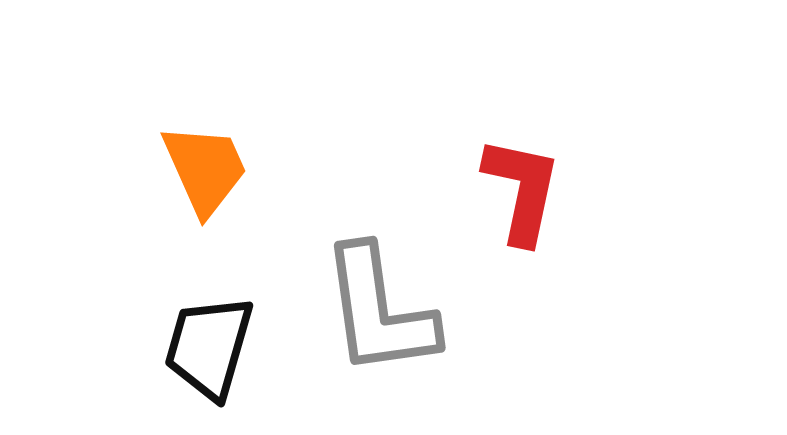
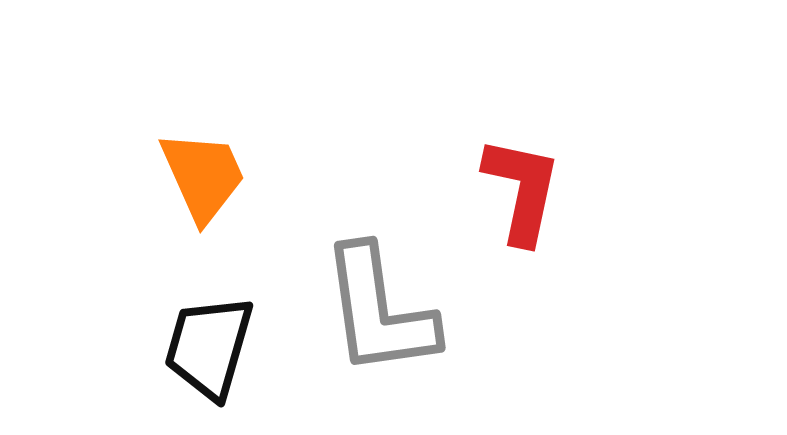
orange trapezoid: moved 2 px left, 7 px down
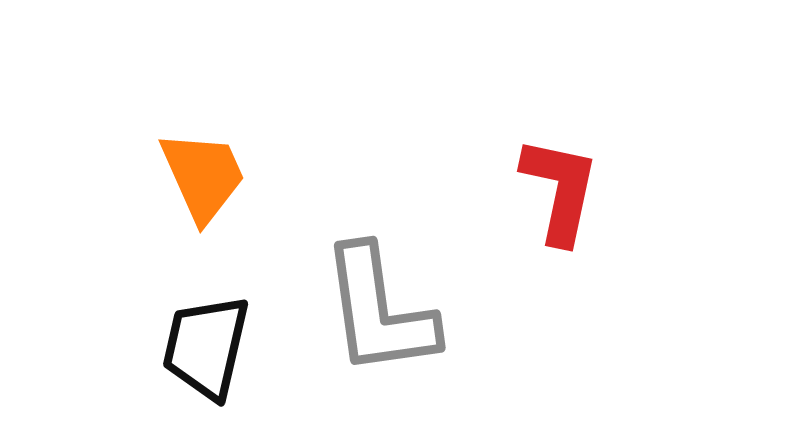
red L-shape: moved 38 px right
black trapezoid: moved 3 px left; rotated 3 degrees counterclockwise
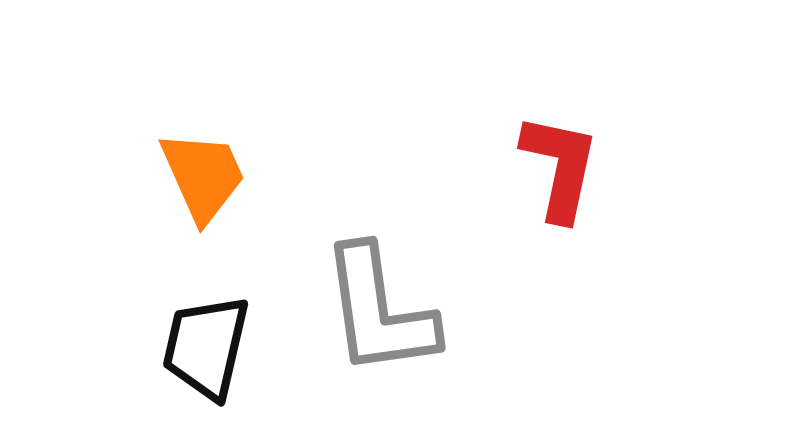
red L-shape: moved 23 px up
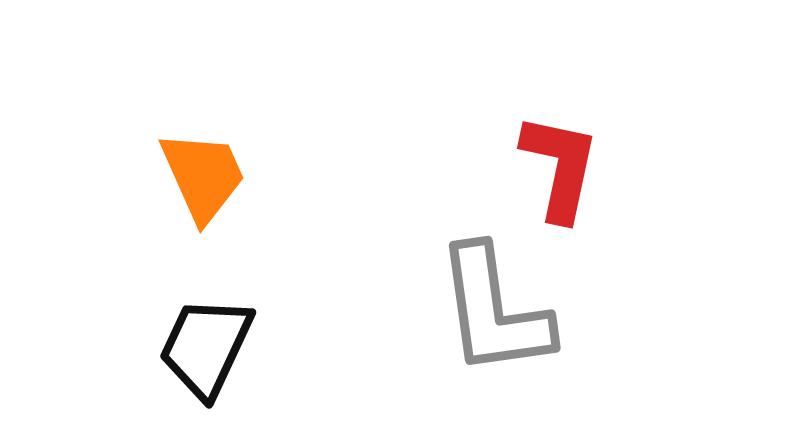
gray L-shape: moved 115 px right
black trapezoid: rotated 12 degrees clockwise
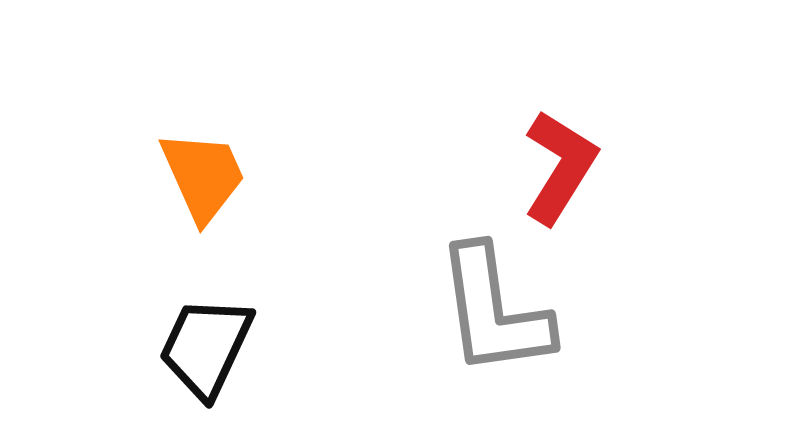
red L-shape: rotated 20 degrees clockwise
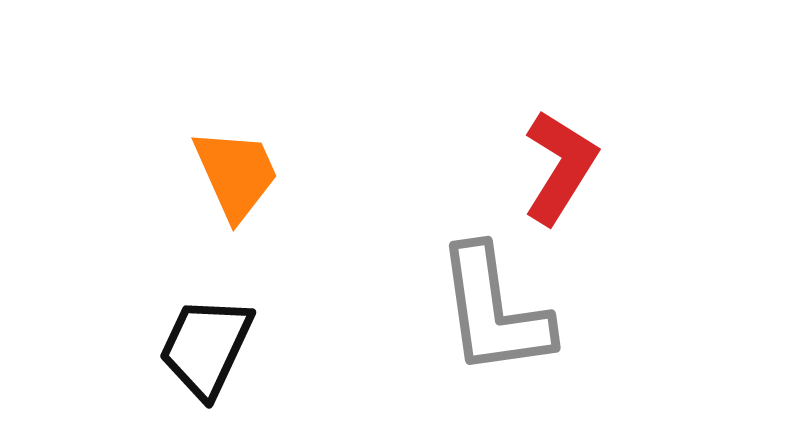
orange trapezoid: moved 33 px right, 2 px up
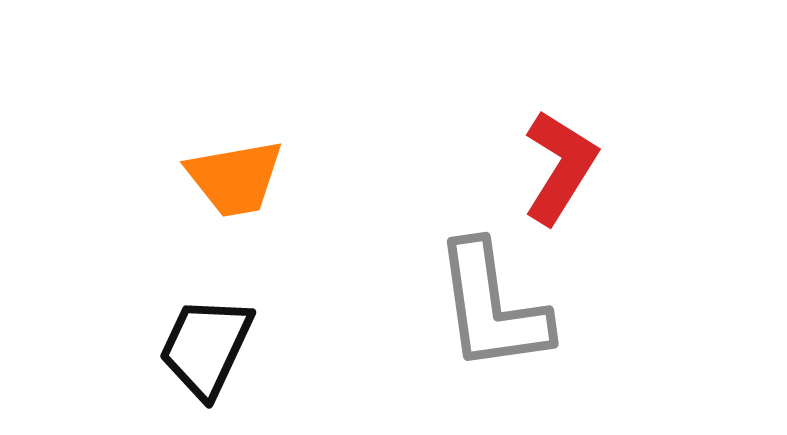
orange trapezoid: moved 1 px left, 4 px down; rotated 104 degrees clockwise
gray L-shape: moved 2 px left, 4 px up
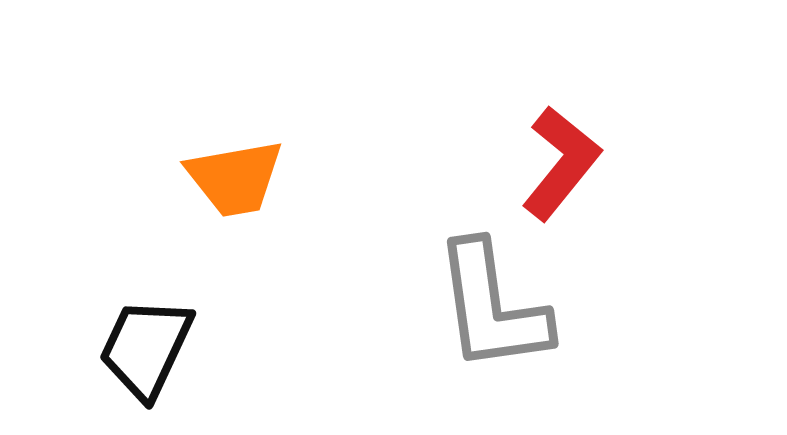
red L-shape: moved 1 px right, 4 px up; rotated 7 degrees clockwise
black trapezoid: moved 60 px left, 1 px down
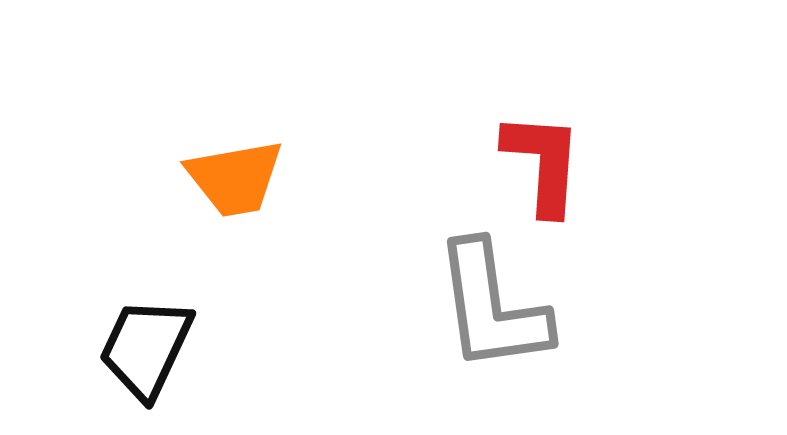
red L-shape: moved 18 px left; rotated 35 degrees counterclockwise
